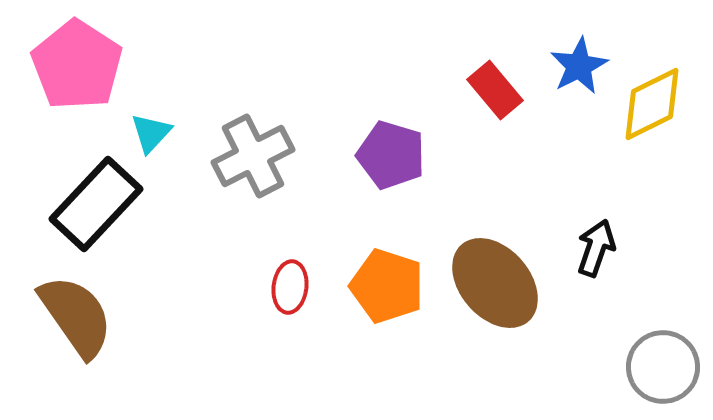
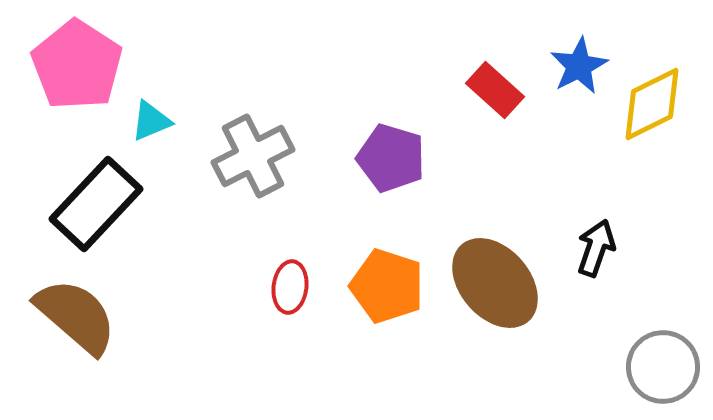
red rectangle: rotated 8 degrees counterclockwise
cyan triangle: moved 12 px up; rotated 24 degrees clockwise
purple pentagon: moved 3 px down
brown semicircle: rotated 14 degrees counterclockwise
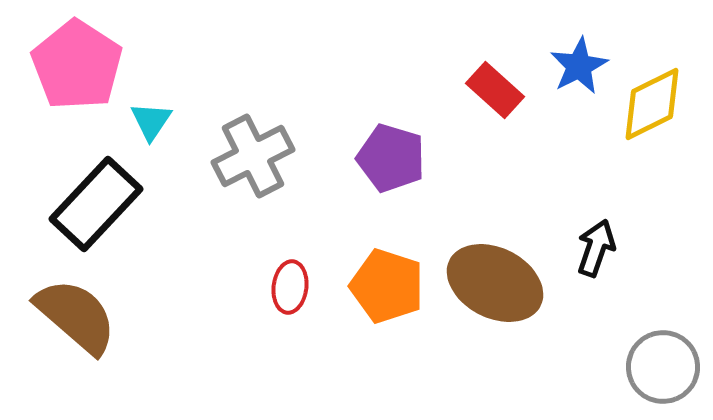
cyan triangle: rotated 33 degrees counterclockwise
brown ellipse: rotated 22 degrees counterclockwise
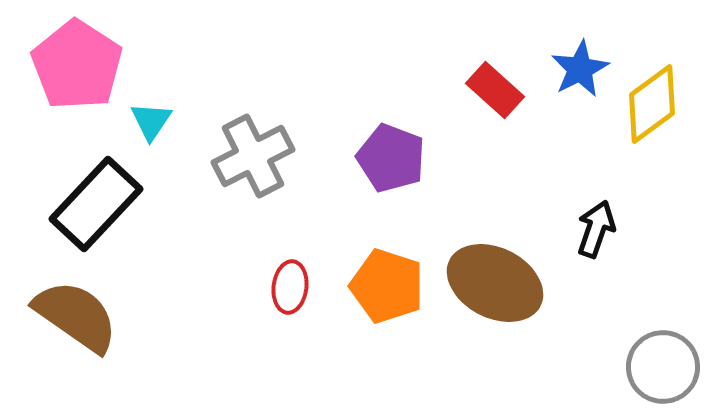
blue star: moved 1 px right, 3 px down
yellow diamond: rotated 10 degrees counterclockwise
purple pentagon: rotated 4 degrees clockwise
black arrow: moved 19 px up
brown semicircle: rotated 6 degrees counterclockwise
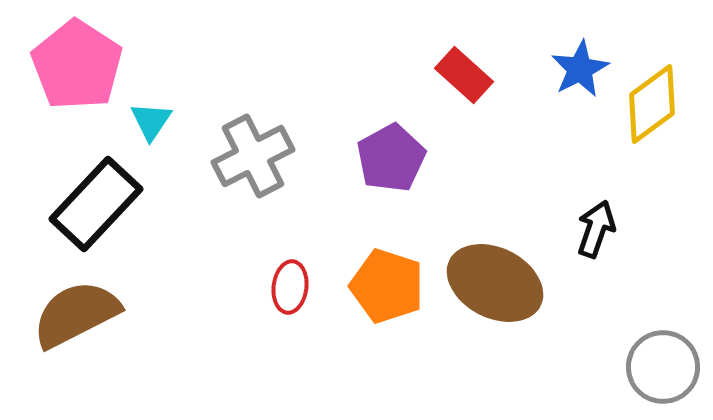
red rectangle: moved 31 px left, 15 px up
purple pentagon: rotated 22 degrees clockwise
brown semicircle: moved 2 px up; rotated 62 degrees counterclockwise
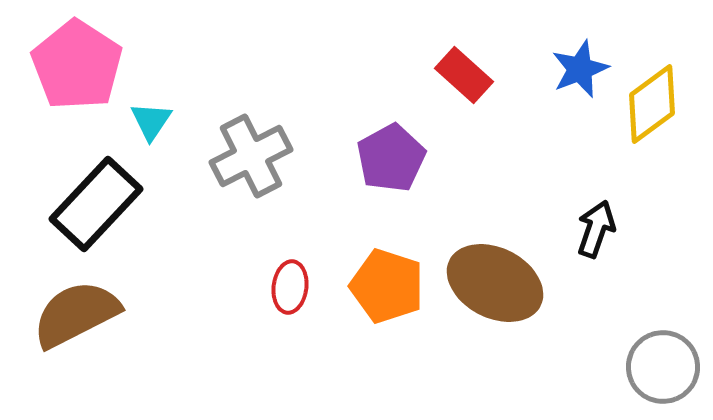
blue star: rotated 6 degrees clockwise
gray cross: moved 2 px left
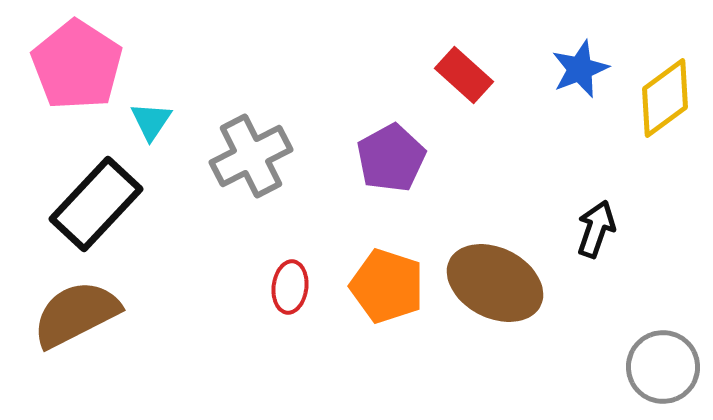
yellow diamond: moved 13 px right, 6 px up
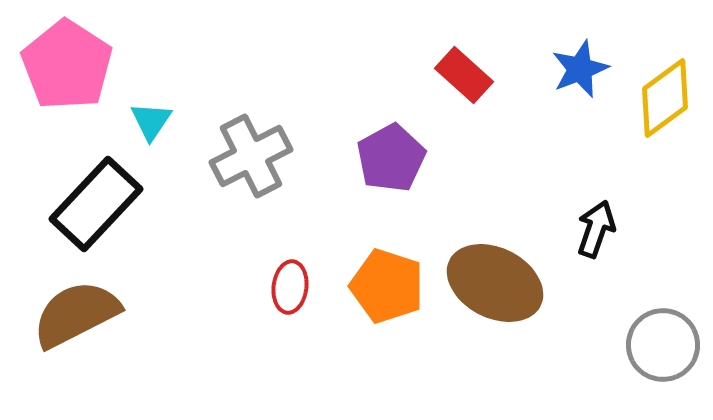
pink pentagon: moved 10 px left
gray circle: moved 22 px up
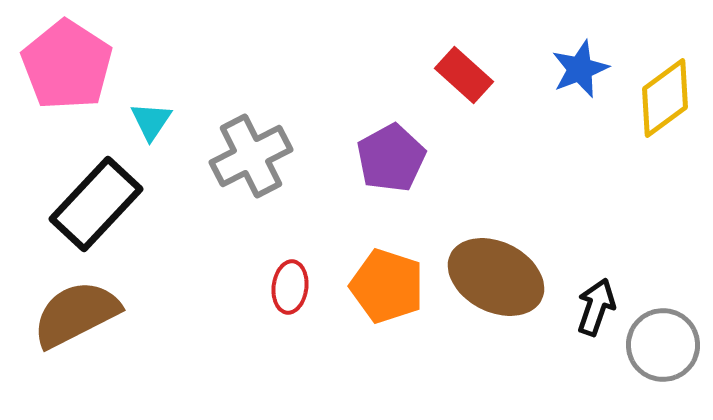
black arrow: moved 78 px down
brown ellipse: moved 1 px right, 6 px up
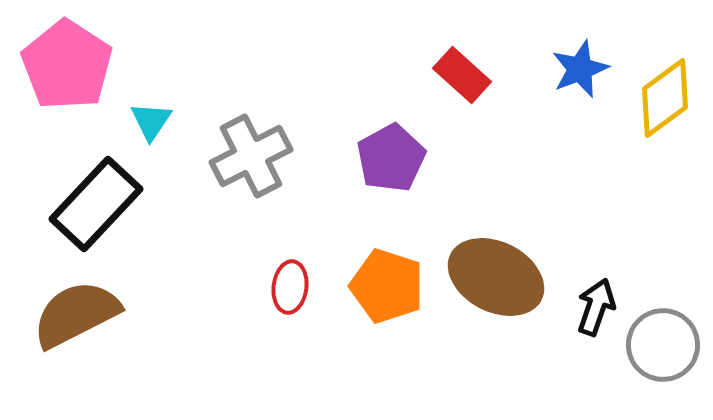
red rectangle: moved 2 px left
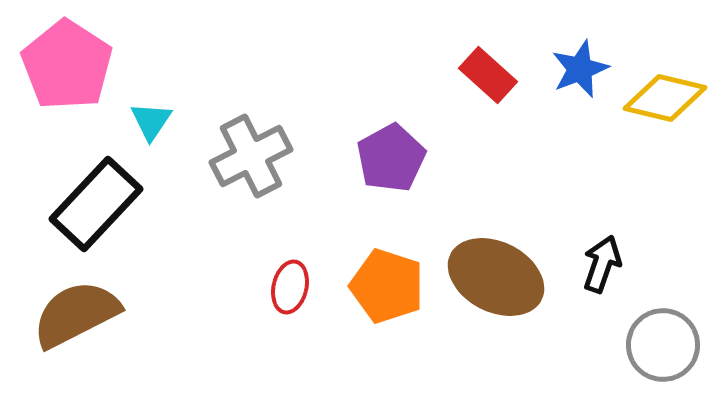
red rectangle: moved 26 px right
yellow diamond: rotated 50 degrees clockwise
red ellipse: rotated 6 degrees clockwise
black arrow: moved 6 px right, 43 px up
